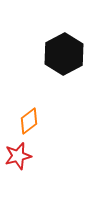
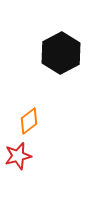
black hexagon: moved 3 px left, 1 px up
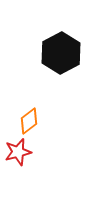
red star: moved 4 px up
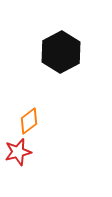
black hexagon: moved 1 px up
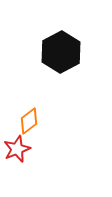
red star: moved 1 px left, 3 px up; rotated 8 degrees counterclockwise
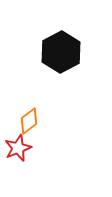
red star: moved 1 px right, 1 px up
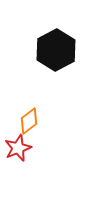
black hexagon: moved 5 px left, 2 px up
